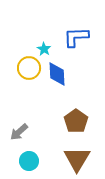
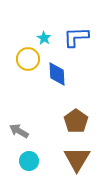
cyan star: moved 11 px up
yellow circle: moved 1 px left, 9 px up
gray arrow: moved 1 px up; rotated 72 degrees clockwise
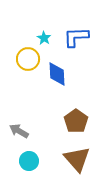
brown triangle: rotated 12 degrees counterclockwise
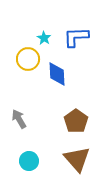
gray arrow: moved 12 px up; rotated 30 degrees clockwise
